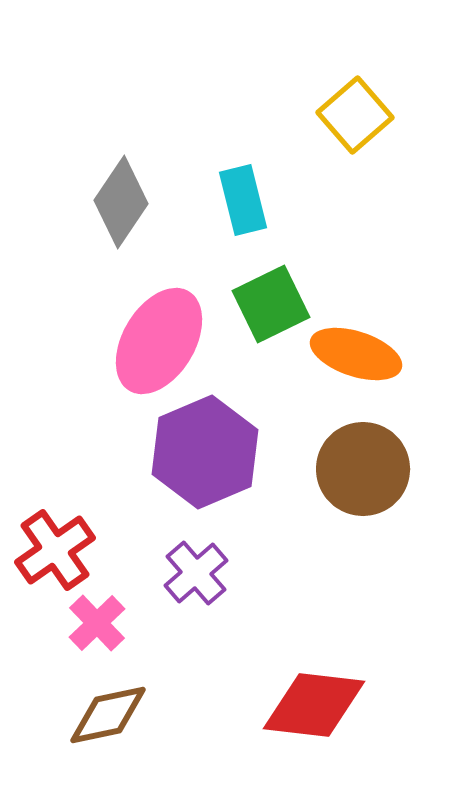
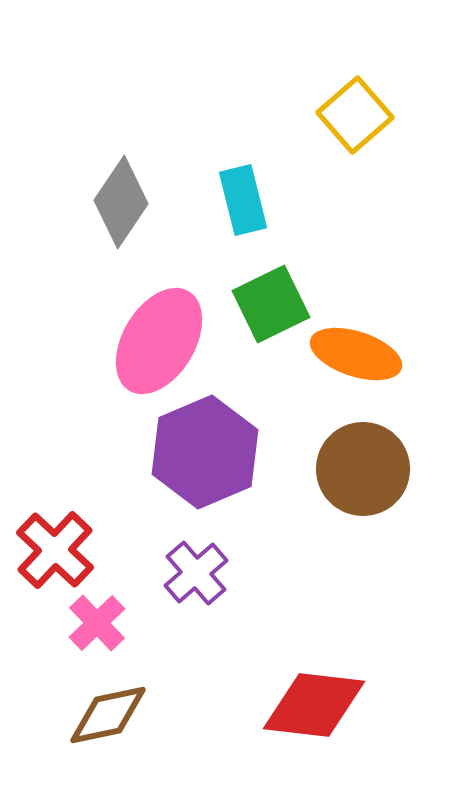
red cross: rotated 12 degrees counterclockwise
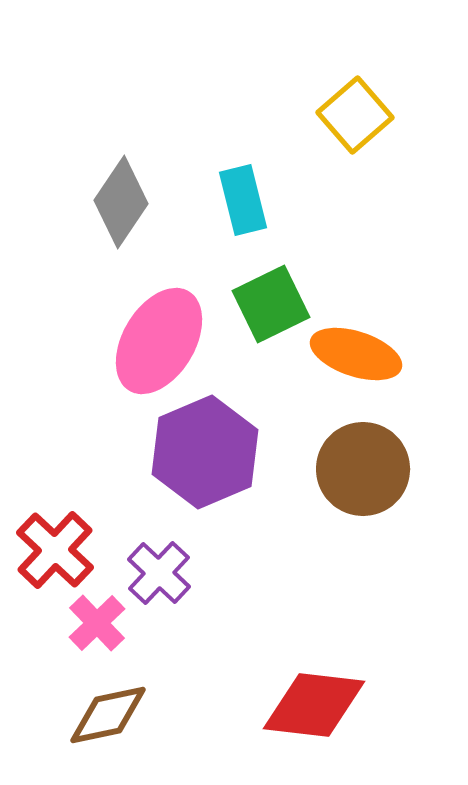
purple cross: moved 37 px left; rotated 6 degrees counterclockwise
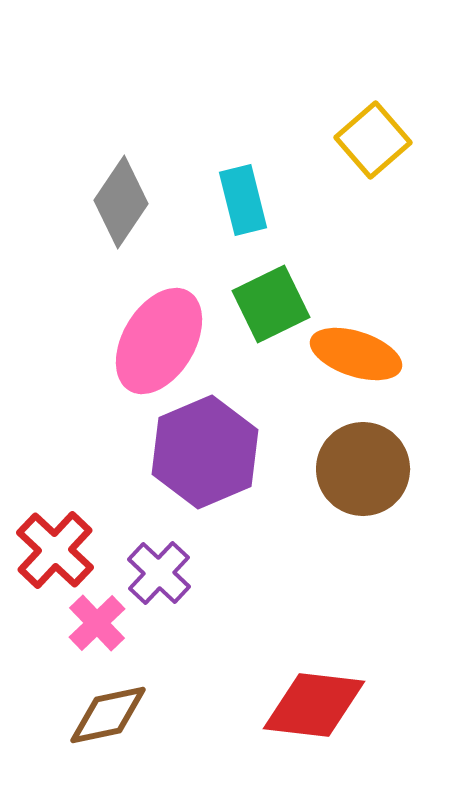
yellow square: moved 18 px right, 25 px down
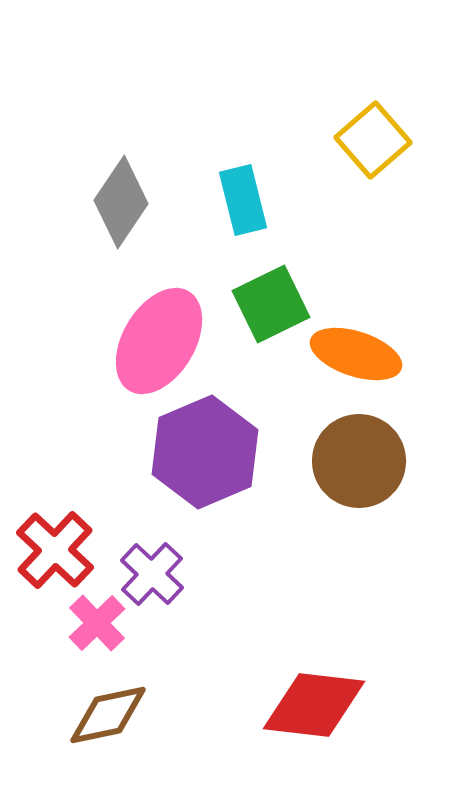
brown circle: moved 4 px left, 8 px up
purple cross: moved 7 px left, 1 px down
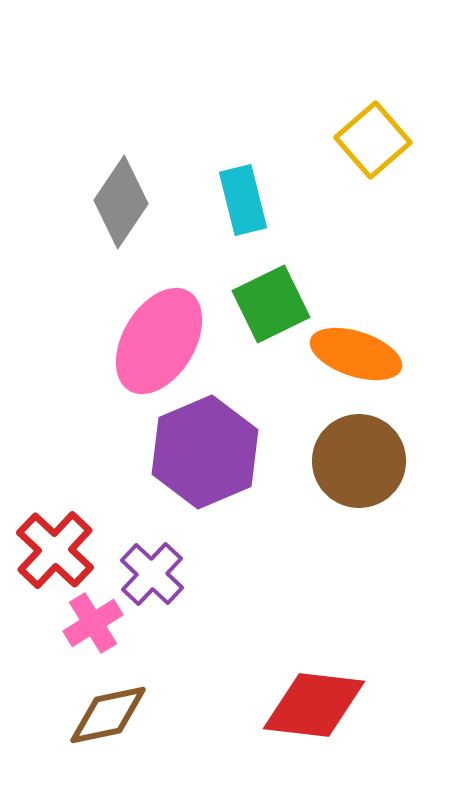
pink cross: moved 4 px left; rotated 12 degrees clockwise
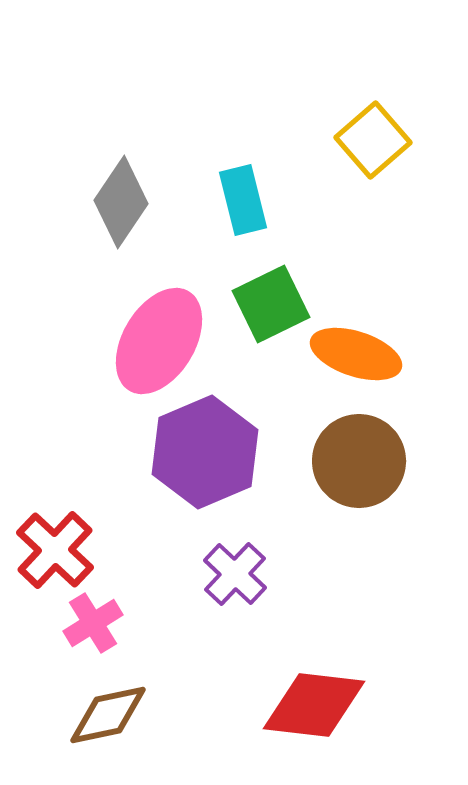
purple cross: moved 83 px right
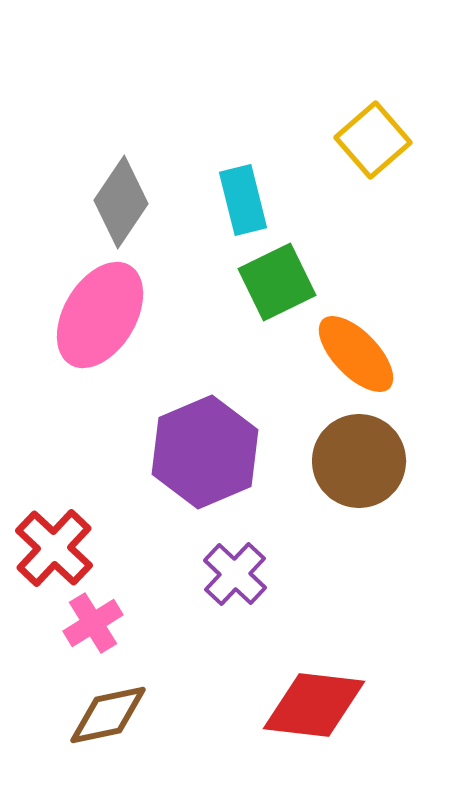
green square: moved 6 px right, 22 px up
pink ellipse: moved 59 px left, 26 px up
orange ellipse: rotated 28 degrees clockwise
red cross: moved 1 px left, 2 px up
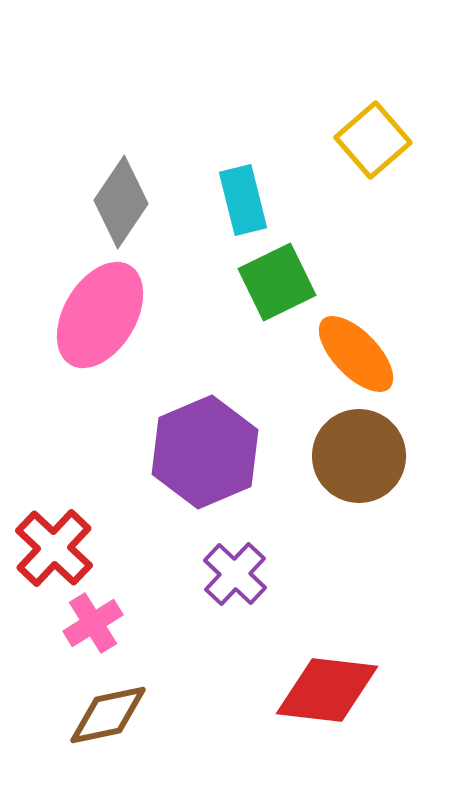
brown circle: moved 5 px up
red diamond: moved 13 px right, 15 px up
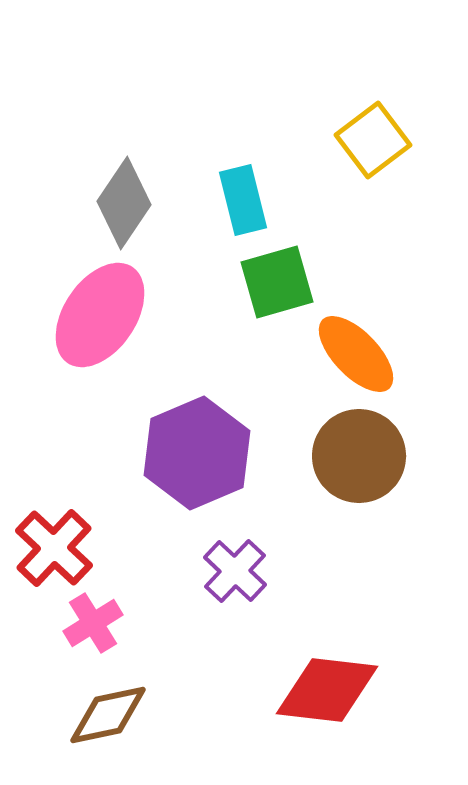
yellow square: rotated 4 degrees clockwise
gray diamond: moved 3 px right, 1 px down
green square: rotated 10 degrees clockwise
pink ellipse: rotated 3 degrees clockwise
purple hexagon: moved 8 px left, 1 px down
purple cross: moved 3 px up
